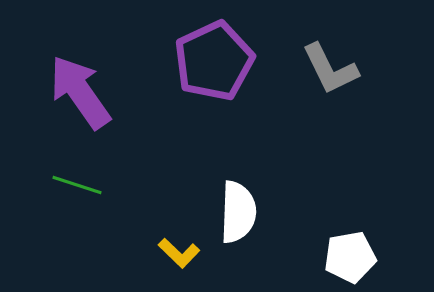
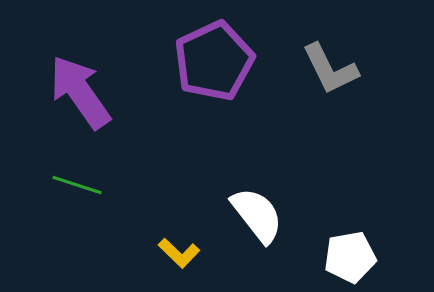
white semicircle: moved 19 px right, 3 px down; rotated 40 degrees counterclockwise
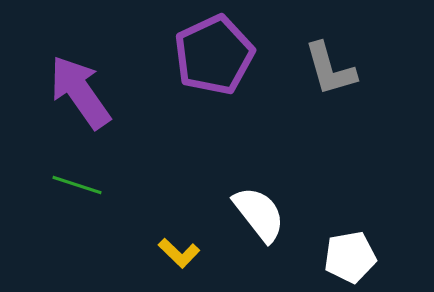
purple pentagon: moved 6 px up
gray L-shape: rotated 10 degrees clockwise
white semicircle: moved 2 px right, 1 px up
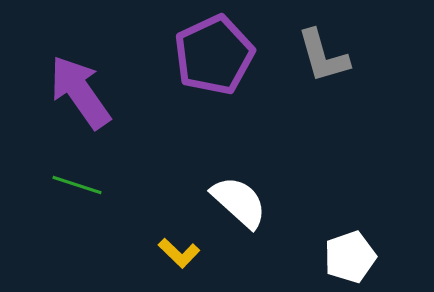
gray L-shape: moved 7 px left, 13 px up
white semicircle: moved 20 px left, 12 px up; rotated 10 degrees counterclockwise
white pentagon: rotated 9 degrees counterclockwise
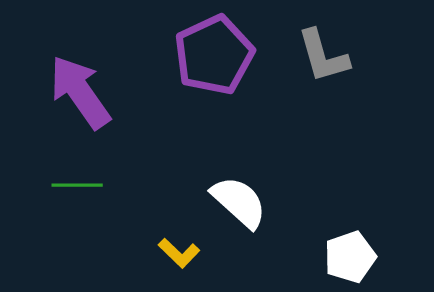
green line: rotated 18 degrees counterclockwise
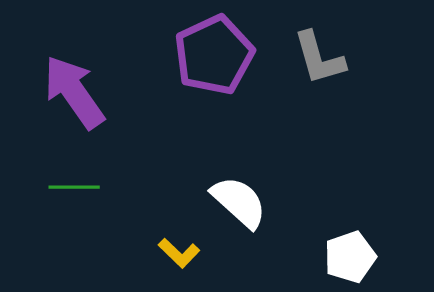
gray L-shape: moved 4 px left, 2 px down
purple arrow: moved 6 px left
green line: moved 3 px left, 2 px down
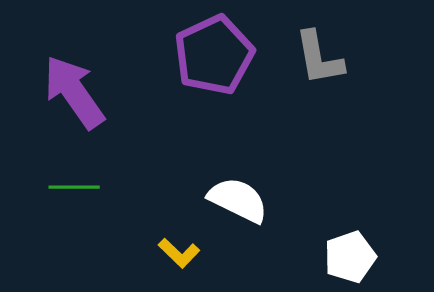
gray L-shape: rotated 6 degrees clockwise
white semicircle: moved 1 px left, 2 px up; rotated 16 degrees counterclockwise
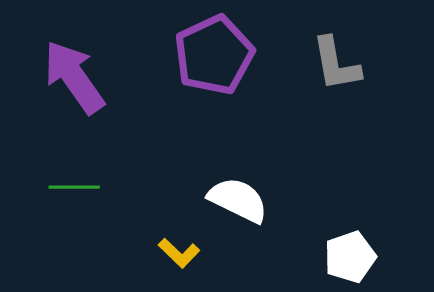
gray L-shape: moved 17 px right, 6 px down
purple arrow: moved 15 px up
